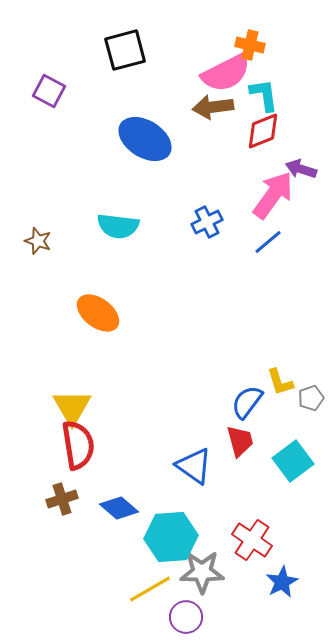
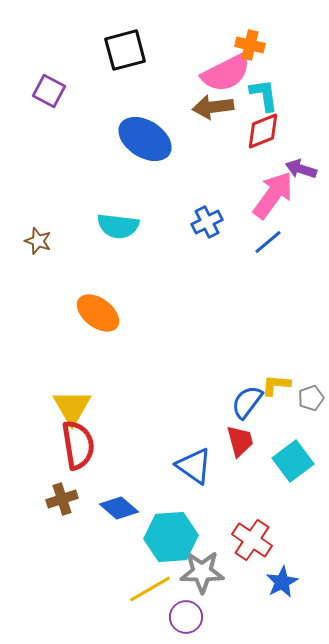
yellow L-shape: moved 4 px left, 3 px down; rotated 112 degrees clockwise
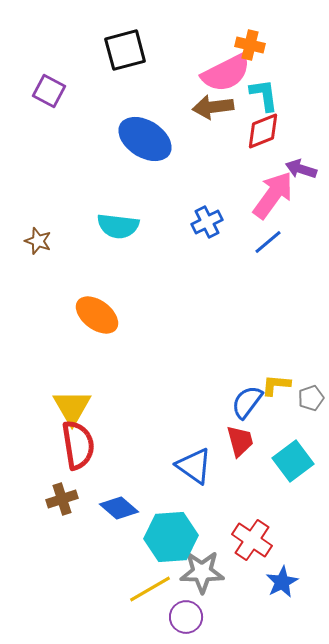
orange ellipse: moved 1 px left, 2 px down
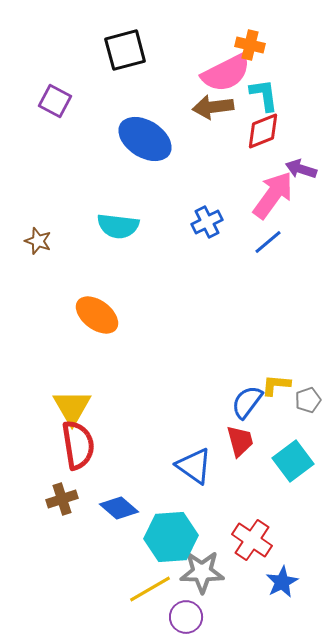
purple square: moved 6 px right, 10 px down
gray pentagon: moved 3 px left, 2 px down
